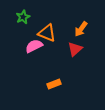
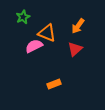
orange arrow: moved 3 px left, 3 px up
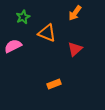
orange arrow: moved 3 px left, 13 px up
pink semicircle: moved 21 px left
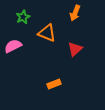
orange arrow: rotated 14 degrees counterclockwise
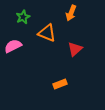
orange arrow: moved 4 px left
orange rectangle: moved 6 px right
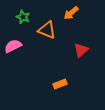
orange arrow: rotated 28 degrees clockwise
green star: rotated 24 degrees counterclockwise
orange triangle: moved 3 px up
red triangle: moved 6 px right, 1 px down
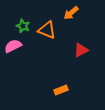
green star: moved 9 px down
red triangle: rotated 14 degrees clockwise
orange rectangle: moved 1 px right, 6 px down
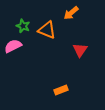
red triangle: moved 1 px left; rotated 28 degrees counterclockwise
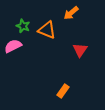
orange rectangle: moved 2 px right, 1 px down; rotated 32 degrees counterclockwise
